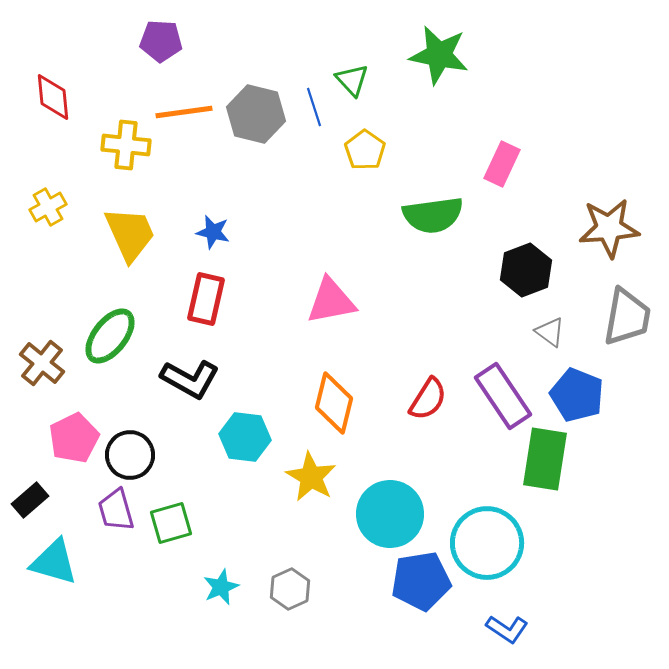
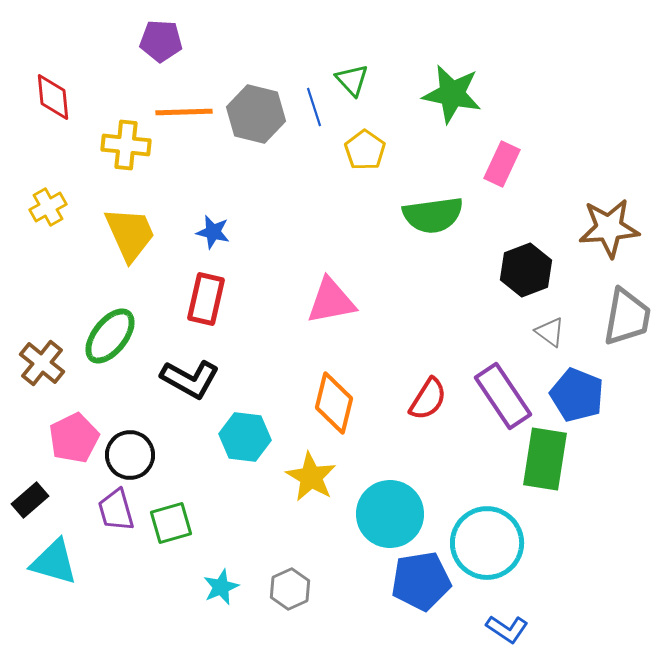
green star at (439, 55): moved 13 px right, 39 px down
orange line at (184, 112): rotated 6 degrees clockwise
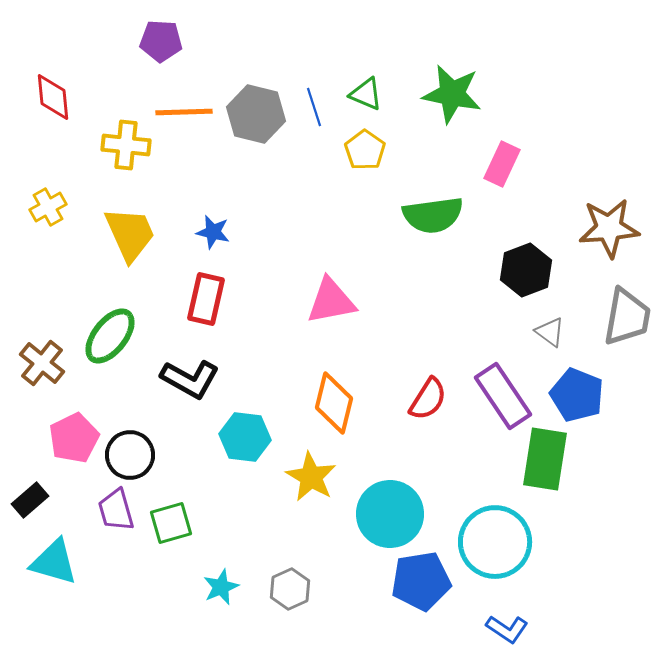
green triangle at (352, 80): moved 14 px right, 14 px down; rotated 24 degrees counterclockwise
cyan circle at (487, 543): moved 8 px right, 1 px up
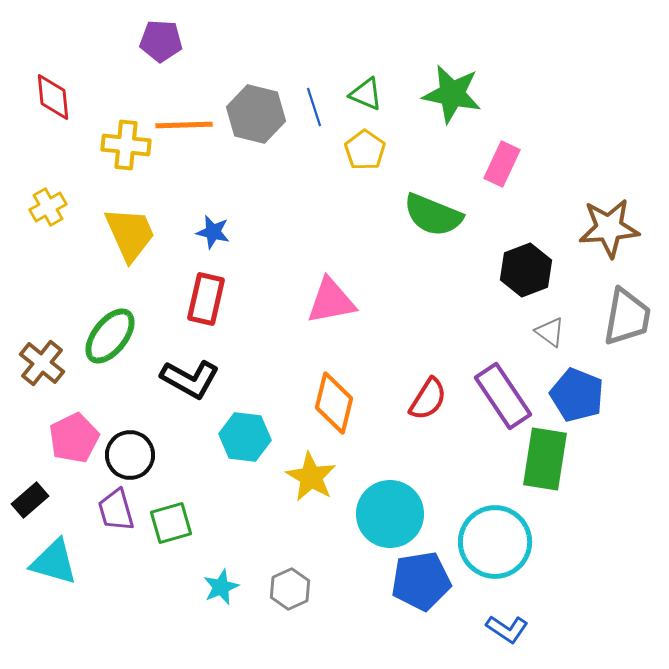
orange line at (184, 112): moved 13 px down
green semicircle at (433, 215): rotated 30 degrees clockwise
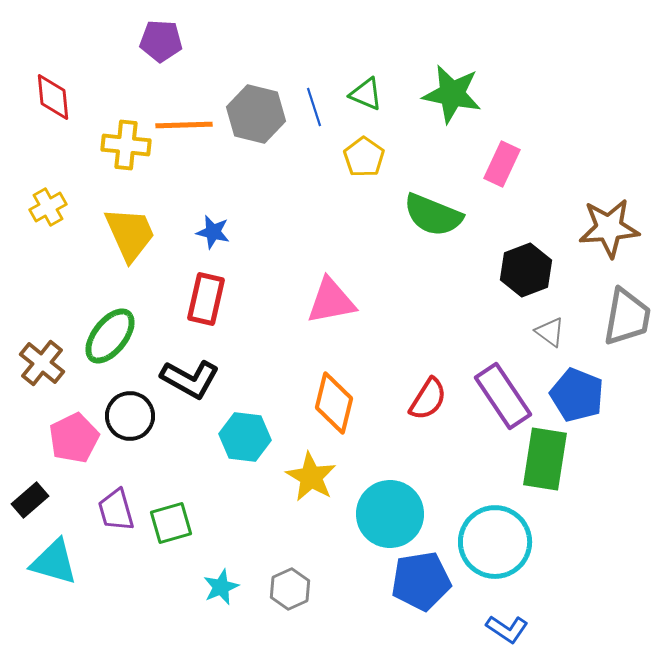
yellow pentagon at (365, 150): moved 1 px left, 7 px down
black circle at (130, 455): moved 39 px up
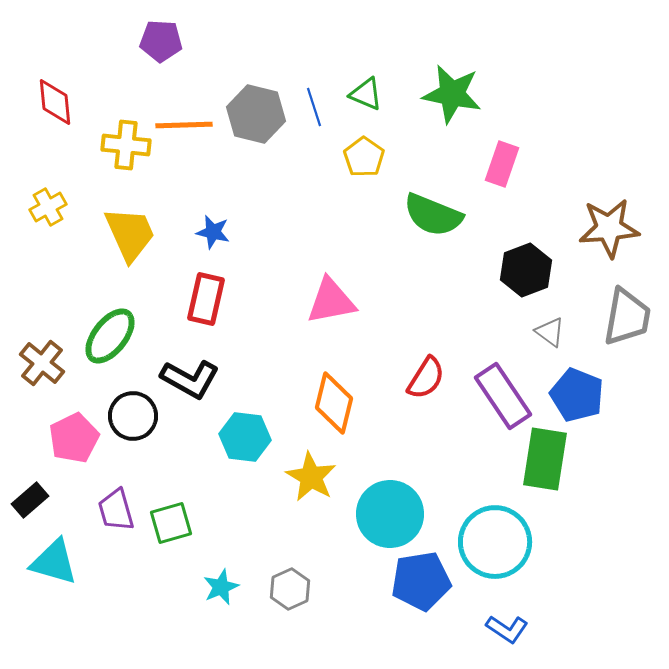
red diamond at (53, 97): moved 2 px right, 5 px down
pink rectangle at (502, 164): rotated 6 degrees counterclockwise
red semicircle at (428, 399): moved 2 px left, 21 px up
black circle at (130, 416): moved 3 px right
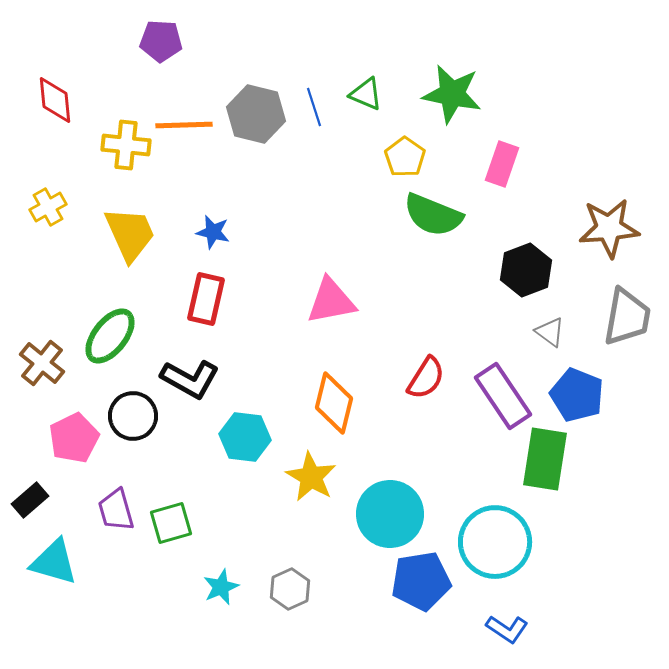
red diamond at (55, 102): moved 2 px up
yellow pentagon at (364, 157): moved 41 px right
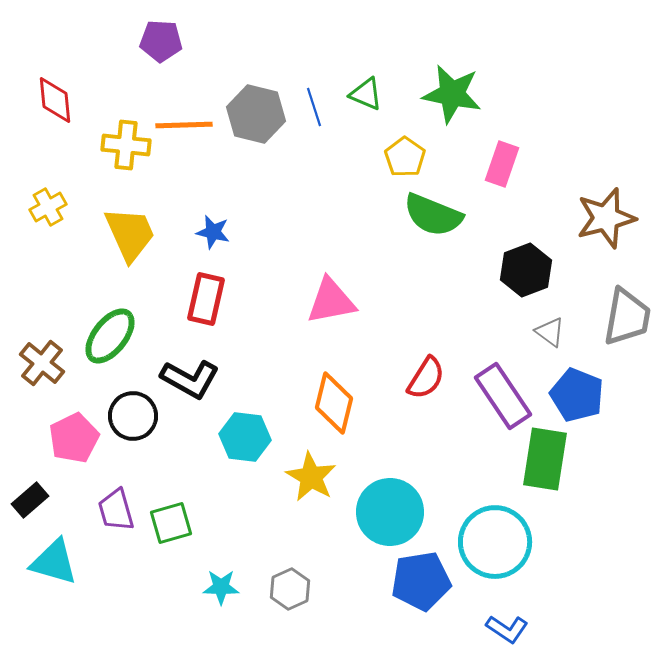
brown star at (609, 228): moved 3 px left, 10 px up; rotated 10 degrees counterclockwise
cyan circle at (390, 514): moved 2 px up
cyan star at (221, 587): rotated 24 degrees clockwise
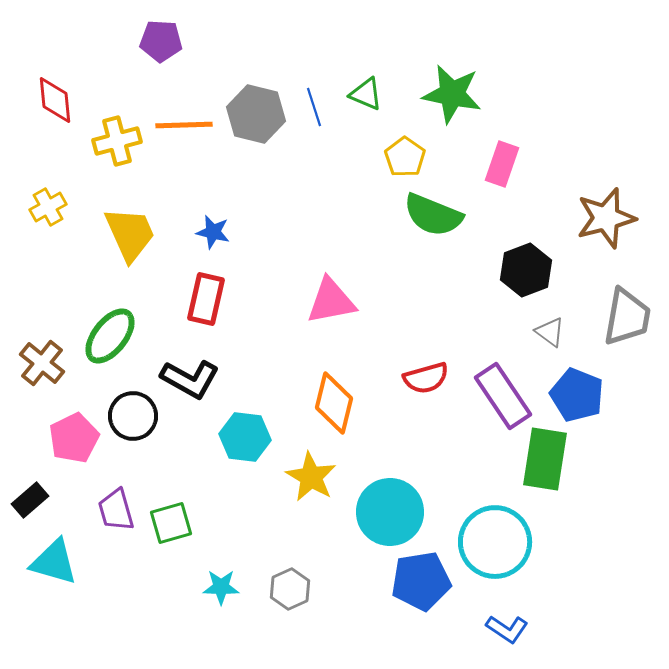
yellow cross at (126, 145): moved 9 px left, 4 px up; rotated 21 degrees counterclockwise
red semicircle at (426, 378): rotated 42 degrees clockwise
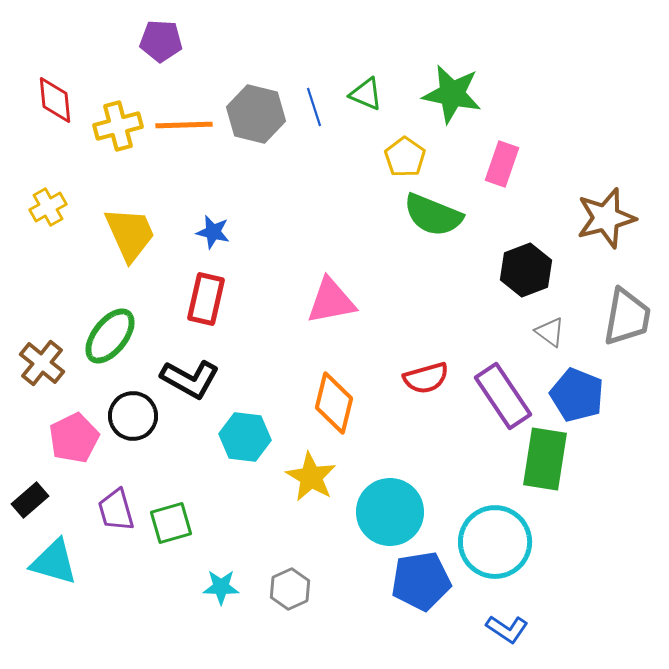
yellow cross at (117, 141): moved 1 px right, 15 px up
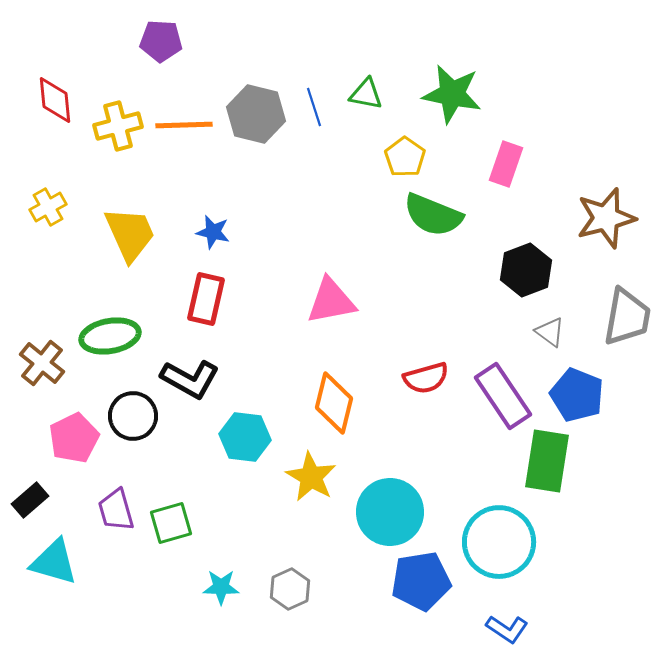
green triangle at (366, 94): rotated 12 degrees counterclockwise
pink rectangle at (502, 164): moved 4 px right
green ellipse at (110, 336): rotated 42 degrees clockwise
green rectangle at (545, 459): moved 2 px right, 2 px down
cyan circle at (495, 542): moved 4 px right
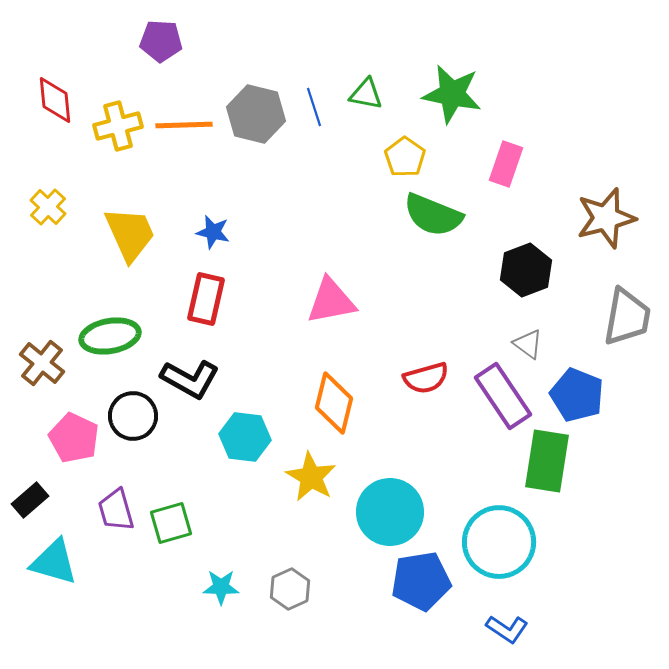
yellow cross at (48, 207): rotated 18 degrees counterclockwise
gray triangle at (550, 332): moved 22 px left, 12 px down
pink pentagon at (74, 438): rotated 21 degrees counterclockwise
